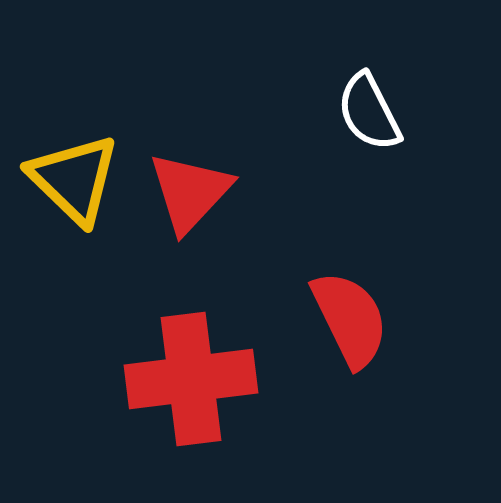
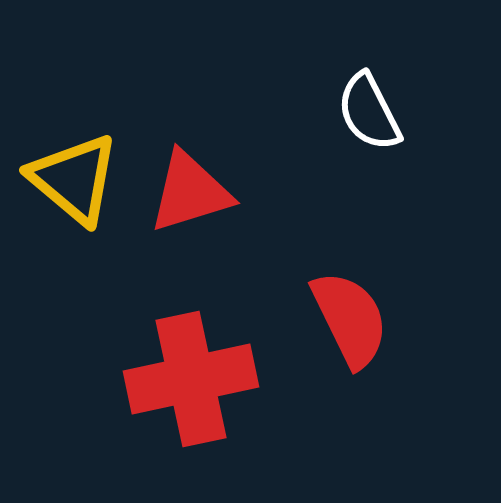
yellow triangle: rotated 4 degrees counterclockwise
red triangle: rotated 30 degrees clockwise
red cross: rotated 5 degrees counterclockwise
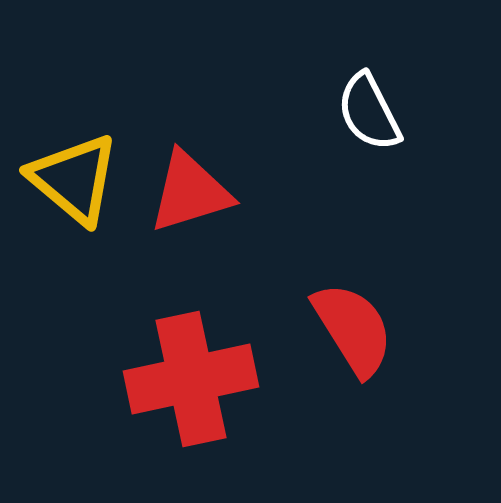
red semicircle: moved 3 px right, 10 px down; rotated 6 degrees counterclockwise
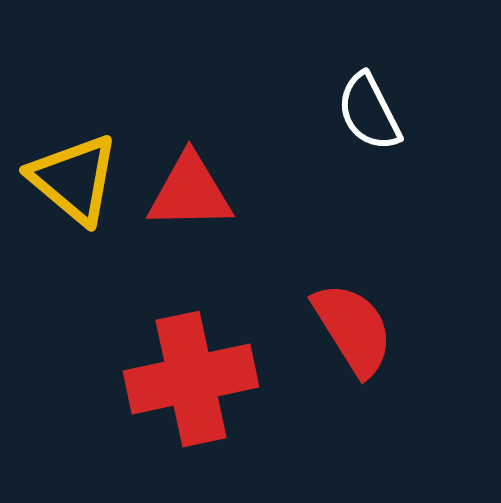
red triangle: rotated 16 degrees clockwise
